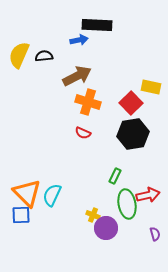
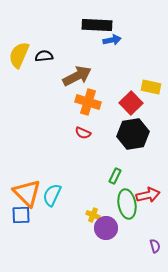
blue arrow: moved 33 px right
purple semicircle: moved 12 px down
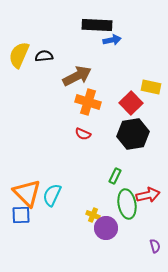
red semicircle: moved 1 px down
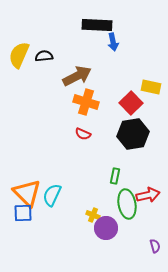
blue arrow: moved 1 px right, 2 px down; rotated 90 degrees clockwise
orange cross: moved 2 px left
green rectangle: rotated 14 degrees counterclockwise
blue square: moved 2 px right, 2 px up
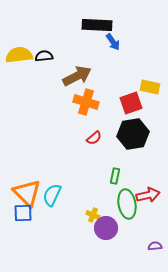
blue arrow: rotated 24 degrees counterclockwise
yellow semicircle: rotated 60 degrees clockwise
yellow rectangle: moved 1 px left
red square: rotated 25 degrees clockwise
red semicircle: moved 11 px right, 4 px down; rotated 63 degrees counterclockwise
purple semicircle: rotated 80 degrees counterclockwise
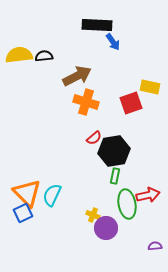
black hexagon: moved 19 px left, 17 px down
blue square: rotated 24 degrees counterclockwise
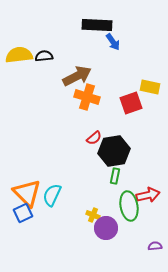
orange cross: moved 1 px right, 5 px up
green ellipse: moved 2 px right, 2 px down
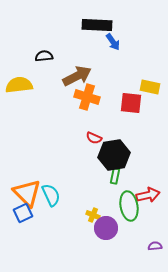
yellow semicircle: moved 30 px down
red square: rotated 25 degrees clockwise
red semicircle: rotated 63 degrees clockwise
black hexagon: moved 4 px down
cyan semicircle: moved 1 px left; rotated 130 degrees clockwise
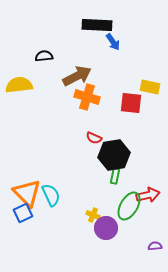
green ellipse: rotated 40 degrees clockwise
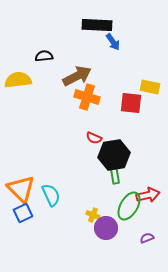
yellow semicircle: moved 1 px left, 5 px up
green rectangle: rotated 21 degrees counterclockwise
orange triangle: moved 6 px left, 4 px up
purple semicircle: moved 8 px left, 8 px up; rotated 16 degrees counterclockwise
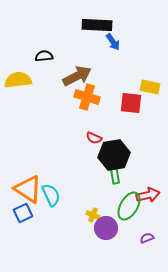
orange triangle: moved 7 px right; rotated 12 degrees counterclockwise
